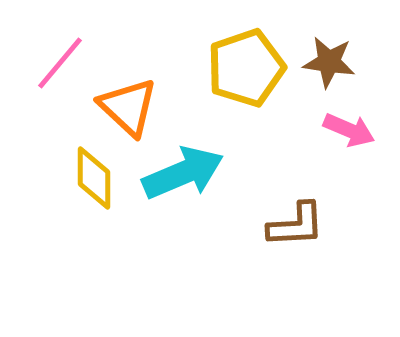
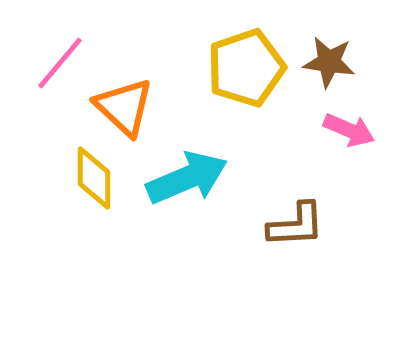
orange triangle: moved 4 px left
cyan arrow: moved 4 px right, 5 px down
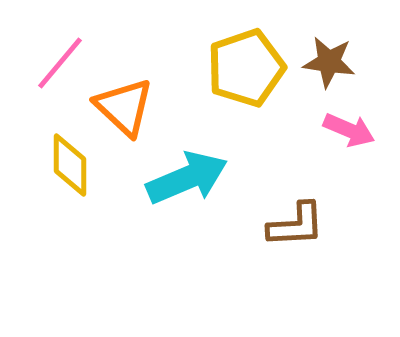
yellow diamond: moved 24 px left, 13 px up
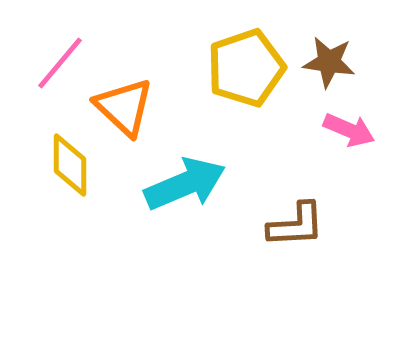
cyan arrow: moved 2 px left, 6 px down
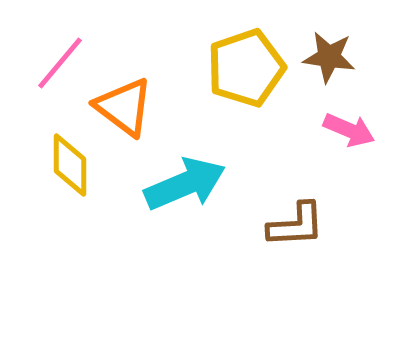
brown star: moved 5 px up
orange triangle: rotated 6 degrees counterclockwise
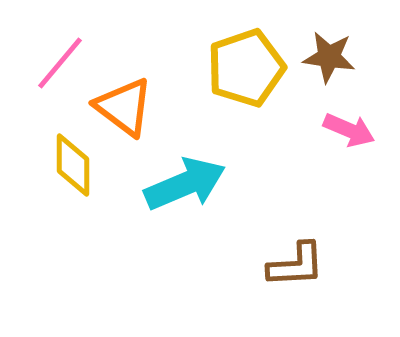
yellow diamond: moved 3 px right
brown L-shape: moved 40 px down
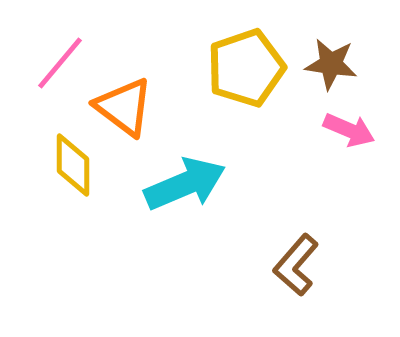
brown star: moved 2 px right, 7 px down
brown L-shape: rotated 134 degrees clockwise
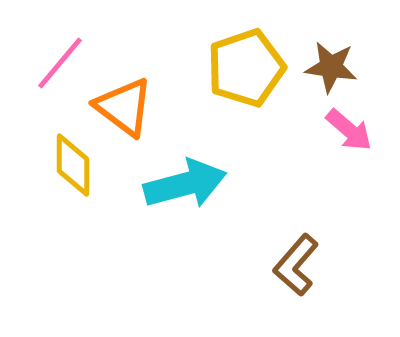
brown star: moved 3 px down
pink arrow: rotated 18 degrees clockwise
cyan arrow: rotated 8 degrees clockwise
